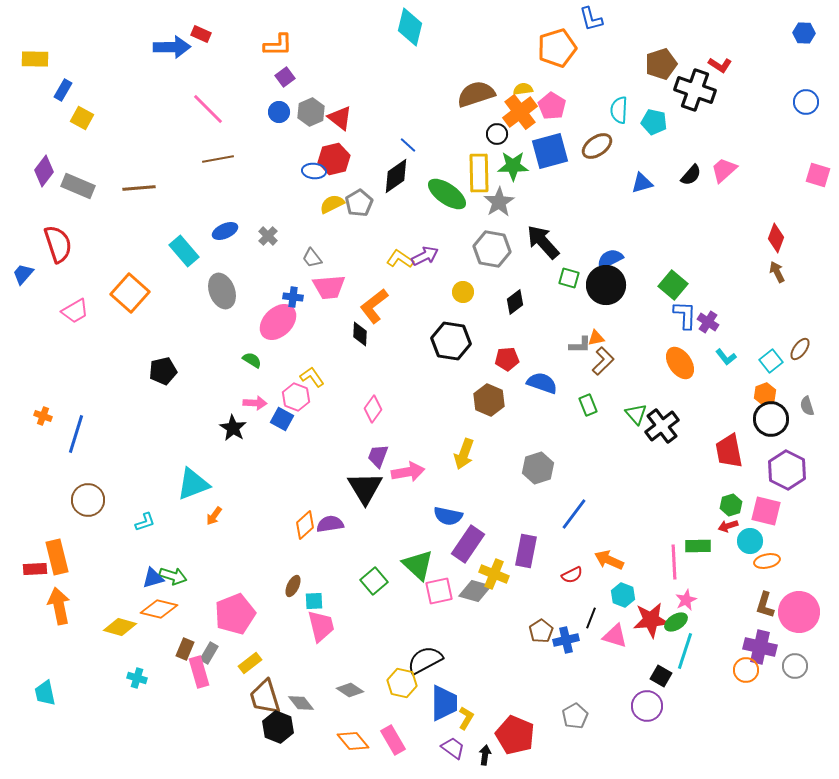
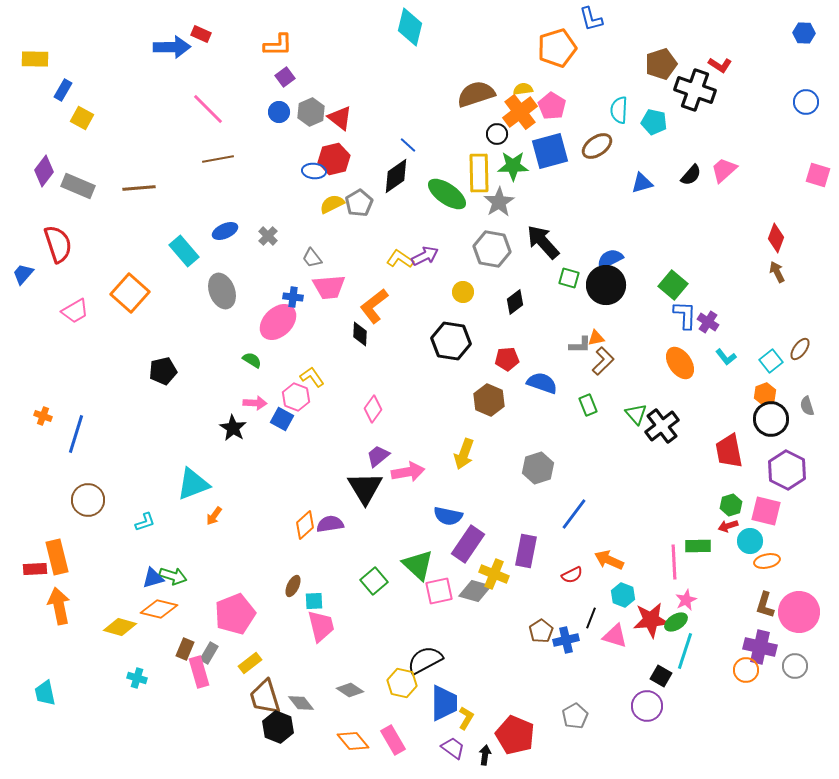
purple trapezoid at (378, 456): rotated 30 degrees clockwise
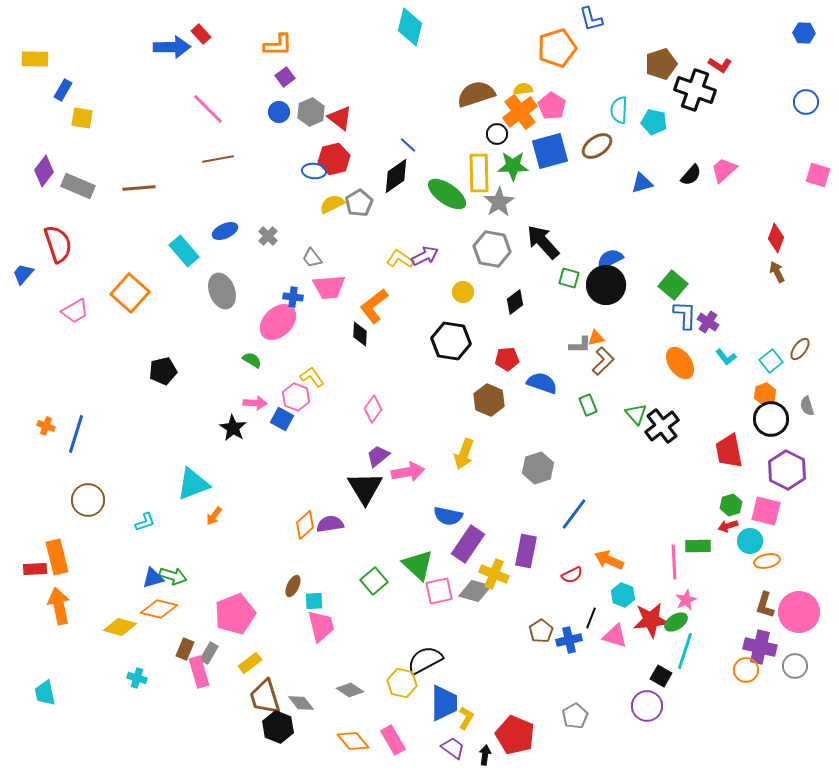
red rectangle at (201, 34): rotated 24 degrees clockwise
yellow square at (82, 118): rotated 20 degrees counterclockwise
orange cross at (43, 416): moved 3 px right, 10 px down
blue cross at (566, 640): moved 3 px right
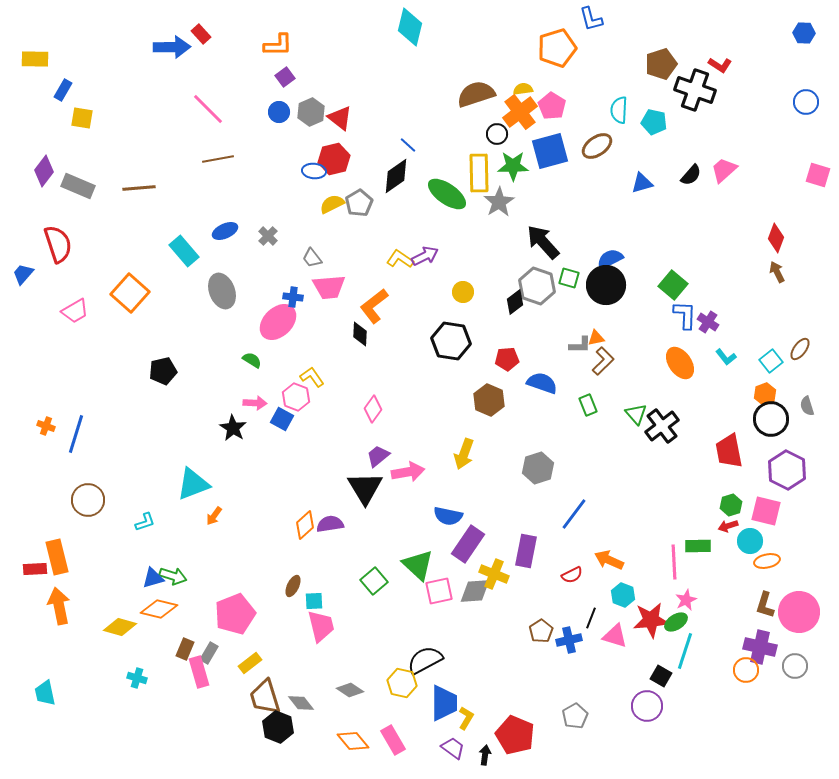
gray hexagon at (492, 249): moved 45 px right, 37 px down; rotated 9 degrees clockwise
gray diamond at (475, 591): rotated 20 degrees counterclockwise
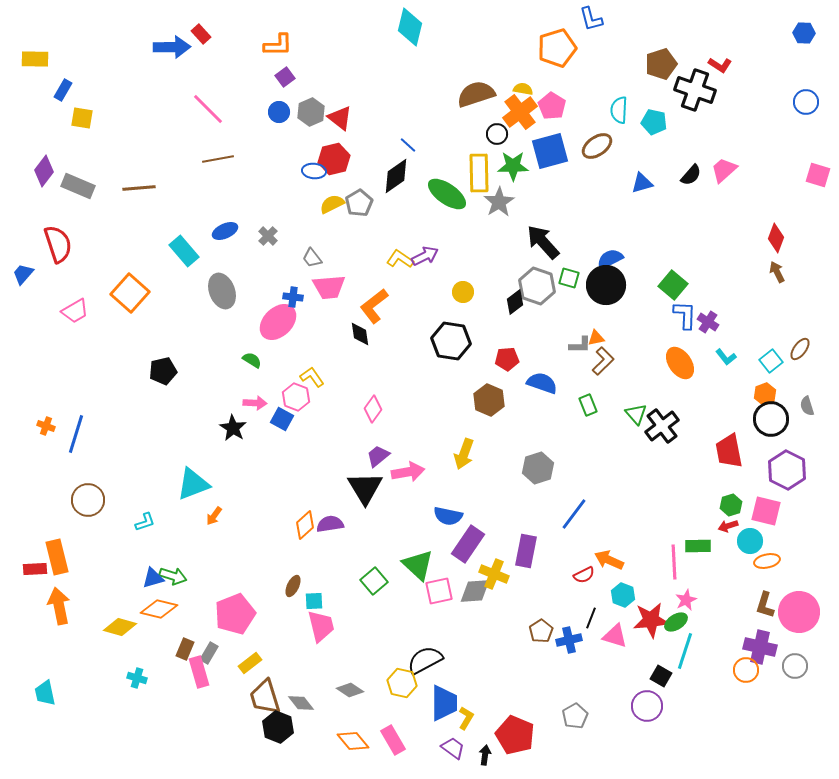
yellow semicircle at (523, 89): rotated 18 degrees clockwise
black diamond at (360, 334): rotated 10 degrees counterclockwise
red semicircle at (572, 575): moved 12 px right
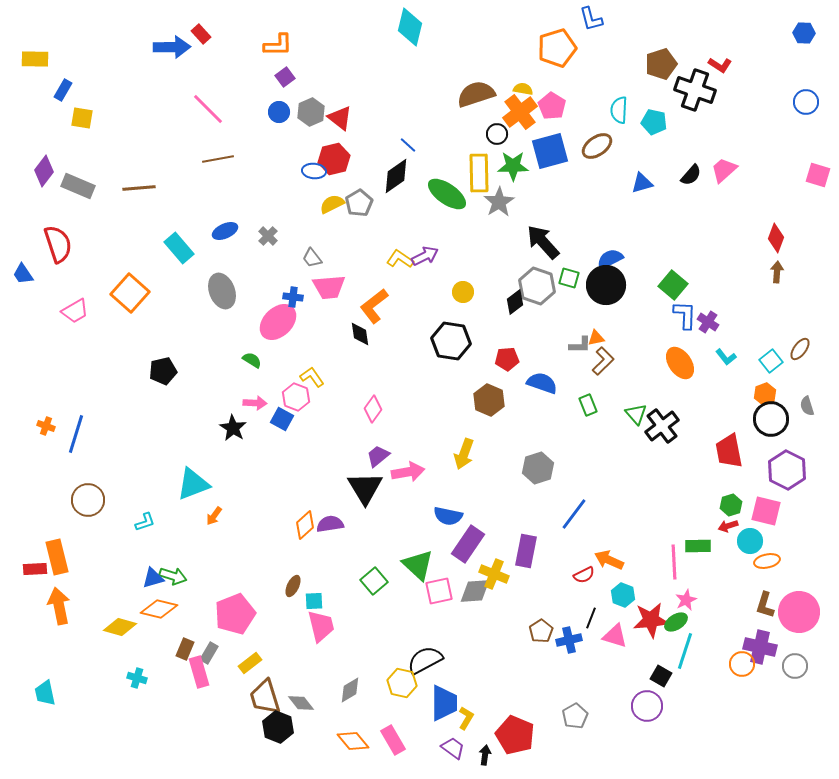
cyan rectangle at (184, 251): moved 5 px left, 3 px up
brown arrow at (777, 272): rotated 30 degrees clockwise
blue trapezoid at (23, 274): rotated 75 degrees counterclockwise
orange circle at (746, 670): moved 4 px left, 6 px up
gray diamond at (350, 690): rotated 64 degrees counterclockwise
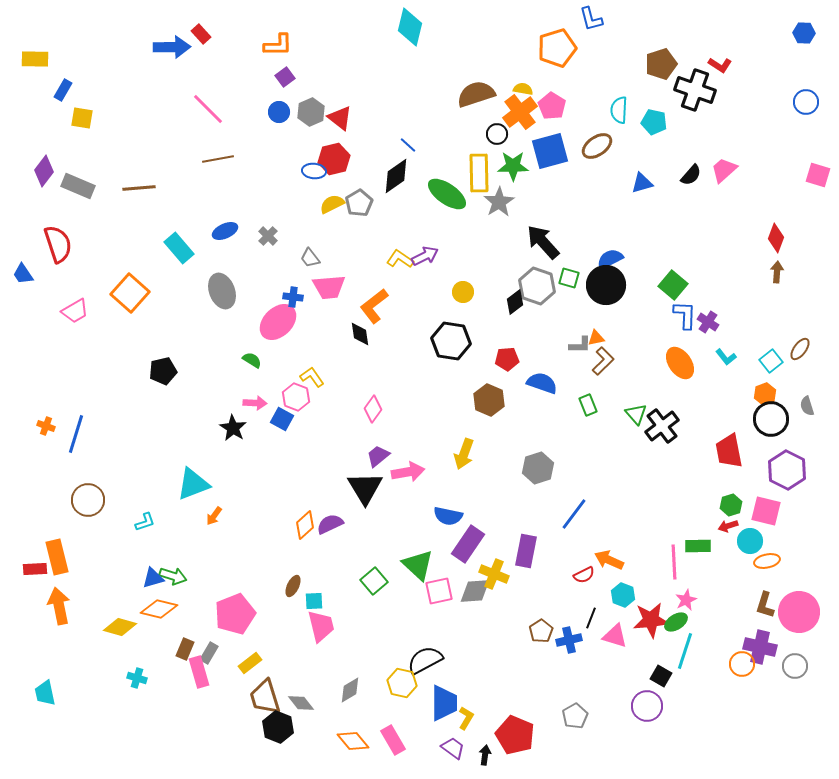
gray trapezoid at (312, 258): moved 2 px left
purple semicircle at (330, 524): rotated 16 degrees counterclockwise
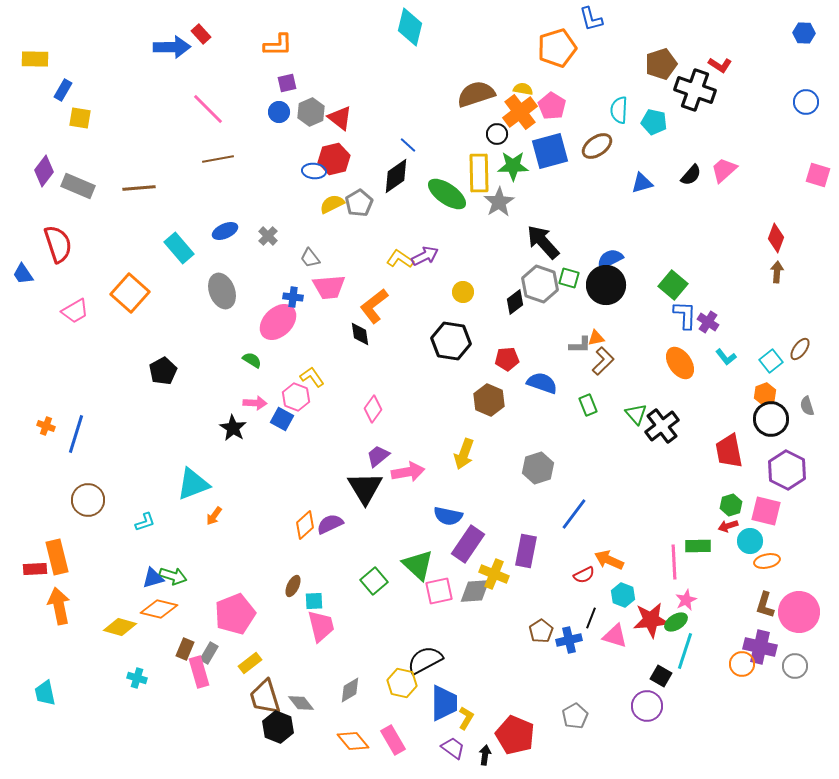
purple square at (285, 77): moved 2 px right, 6 px down; rotated 24 degrees clockwise
yellow square at (82, 118): moved 2 px left
gray hexagon at (537, 286): moved 3 px right, 2 px up
black pentagon at (163, 371): rotated 16 degrees counterclockwise
